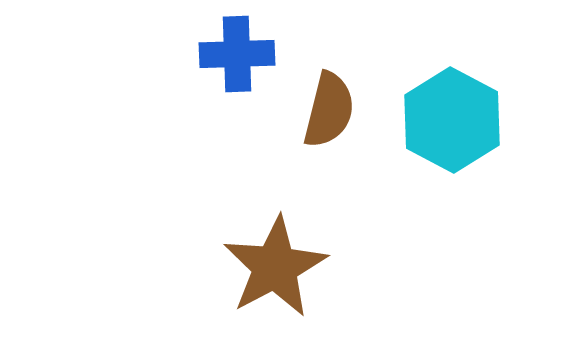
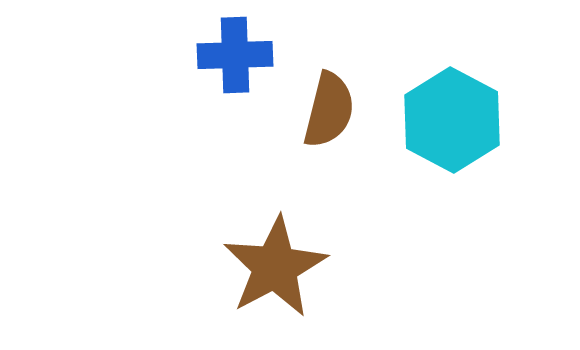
blue cross: moved 2 px left, 1 px down
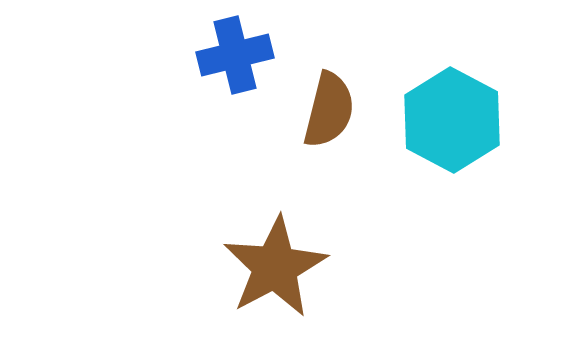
blue cross: rotated 12 degrees counterclockwise
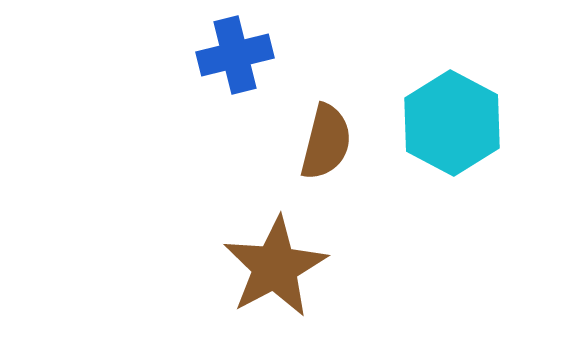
brown semicircle: moved 3 px left, 32 px down
cyan hexagon: moved 3 px down
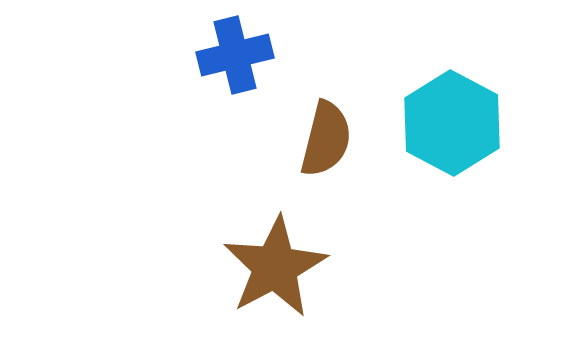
brown semicircle: moved 3 px up
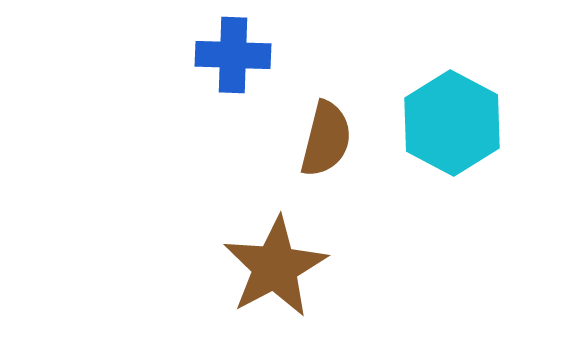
blue cross: moved 2 px left; rotated 16 degrees clockwise
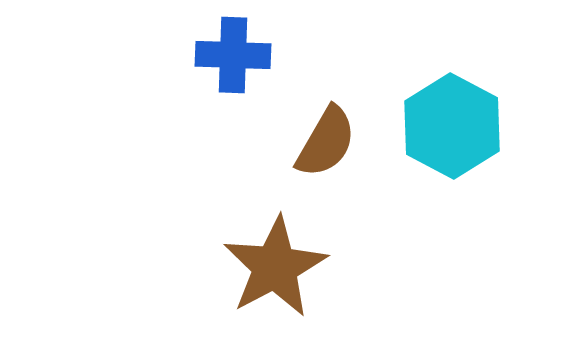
cyan hexagon: moved 3 px down
brown semicircle: moved 3 px down; rotated 16 degrees clockwise
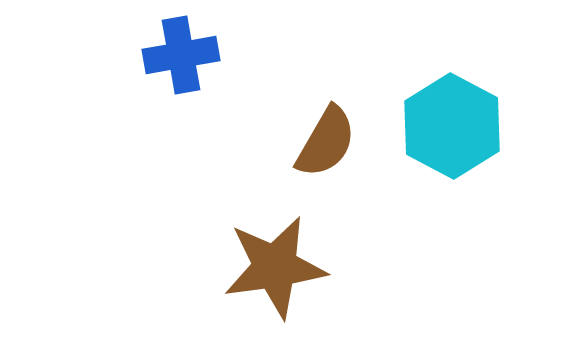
blue cross: moved 52 px left; rotated 12 degrees counterclockwise
brown star: rotated 20 degrees clockwise
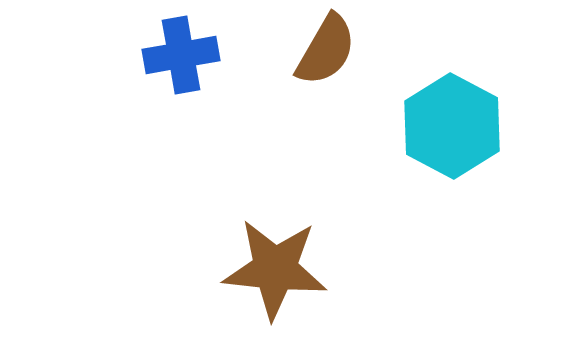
brown semicircle: moved 92 px up
brown star: moved 2 px down; rotated 14 degrees clockwise
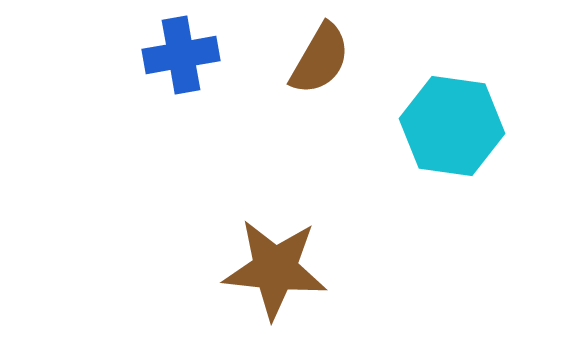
brown semicircle: moved 6 px left, 9 px down
cyan hexagon: rotated 20 degrees counterclockwise
